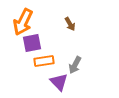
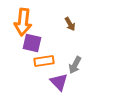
orange arrow: rotated 20 degrees counterclockwise
purple square: rotated 24 degrees clockwise
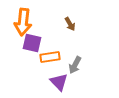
orange rectangle: moved 6 px right, 4 px up
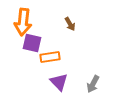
gray arrow: moved 18 px right, 19 px down
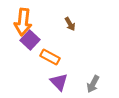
purple square: moved 2 px left, 3 px up; rotated 30 degrees clockwise
orange rectangle: rotated 36 degrees clockwise
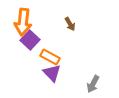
purple triangle: moved 7 px left, 9 px up
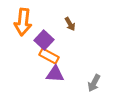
purple square: moved 14 px right
orange rectangle: moved 1 px left, 1 px up
purple triangle: moved 3 px right, 1 px down; rotated 42 degrees counterclockwise
gray arrow: moved 1 px right, 1 px up
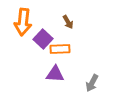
brown arrow: moved 2 px left, 2 px up
purple square: moved 1 px left, 1 px up
orange rectangle: moved 11 px right, 7 px up; rotated 30 degrees counterclockwise
gray arrow: moved 2 px left
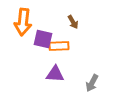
brown arrow: moved 5 px right
purple square: rotated 30 degrees counterclockwise
orange rectangle: moved 1 px left, 3 px up
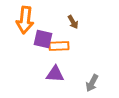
orange arrow: moved 2 px right, 2 px up
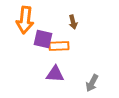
brown arrow: rotated 16 degrees clockwise
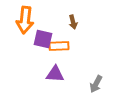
gray arrow: moved 4 px right, 1 px down
